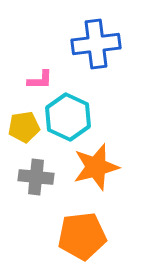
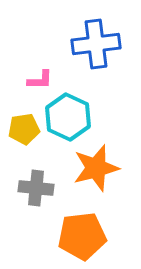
yellow pentagon: moved 2 px down
orange star: moved 1 px down
gray cross: moved 11 px down
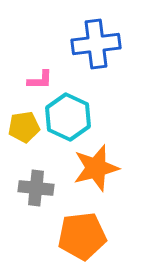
yellow pentagon: moved 2 px up
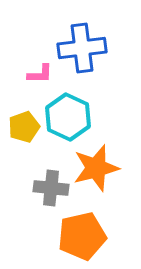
blue cross: moved 14 px left, 4 px down
pink L-shape: moved 6 px up
yellow pentagon: rotated 12 degrees counterclockwise
gray cross: moved 15 px right
orange pentagon: rotated 6 degrees counterclockwise
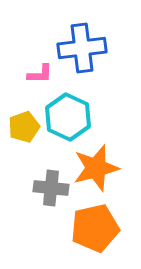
orange pentagon: moved 13 px right, 8 px up
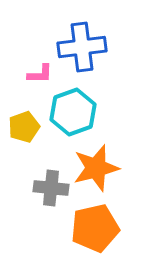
blue cross: moved 1 px up
cyan hexagon: moved 5 px right, 5 px up; rotated 15 degrees clockwise
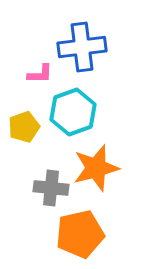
orange pentagon: moved 15 px left, 6 px down
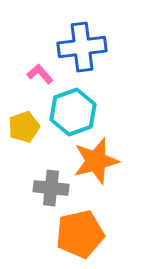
pink L-shape: rotated 132 degrees counterclockwise
orange star: moved 7 px up
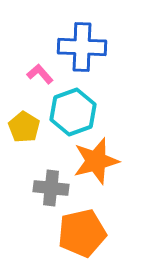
blue cross: rotated 9 degrees clockwise
yellow pentagon: rotated 20 degrees counterclockwise
orange pentagon: moved 2 px right, 1 px up
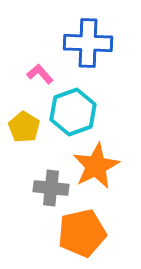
blue cross: moved 6 px right, 4 px up
orange star: moved 5 px down; rotated 12 degrees counterclockwise
